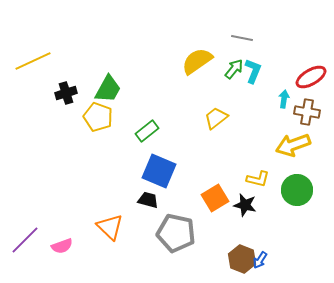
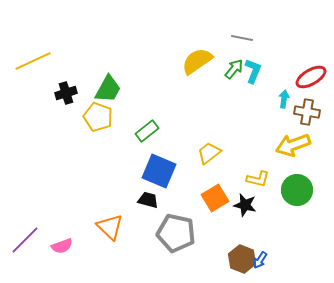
yellow trapezoid: moved 7 px left, 35 px down
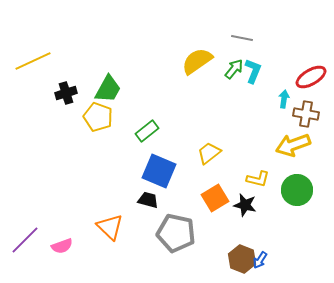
brown cross: moved 1 px left, 2 px down
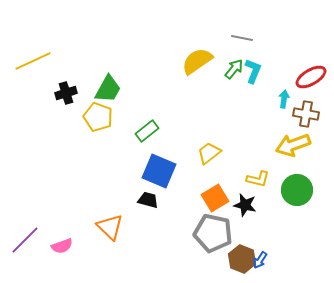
gray pentagon: moved 37 px right
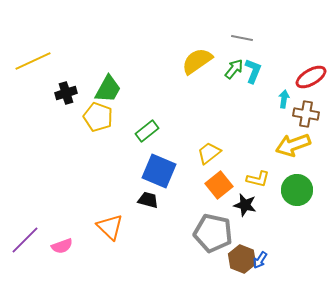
orange square: moved 4 px right, 13 px up; rotated 8 degrees counterclockwise
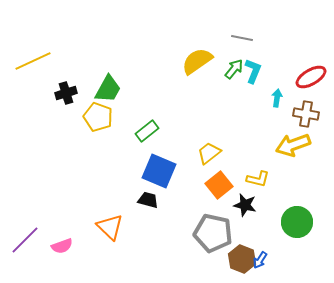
cyan arrow: moved 7 px left, 1 px up
green circle: moved 32 px down
